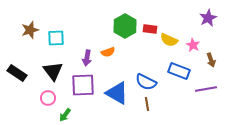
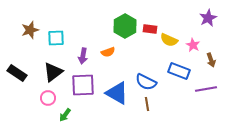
purple arrow: moved 4 px left, 2 px up
black triangle: moved 1 px down; rotated 30 degrees clockwise
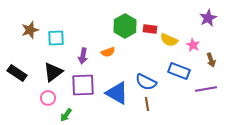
green arrow: moved 1 px right
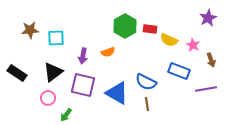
brown star: rotated 12 degrees clockwise
purple square: rotated 15 degrees clockwise
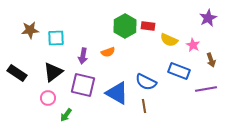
red rectangle: moved 2 px left, 3 px up
brown line: moved 3 px left, 2 px down
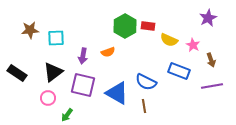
purple line: moved 6 px right, 3 px up
green arrow: moved 1 px right
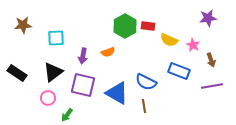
purple star: rotated 18 degrees clockwise
brown star: moved 7 px left, 5 px up
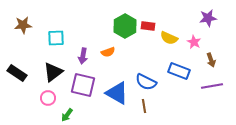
yellow semicircle: moved 2 px up
pink star: moved 1 px right, 3 px up
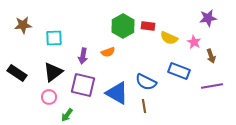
green hexagon: moved 2 px left
cyan square: moved 2 px left
brown arrow: moved 4 px up
pink circle: moved 1 px right, 1 px up
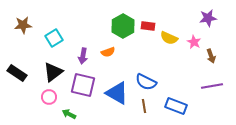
cyan square: rotated 30 degrees counterclockwise
blue rectangle: moved 3 px left, 35 px down
green arrow: moved 2 px right, 1 px up; rotated 80 degrees clockwise
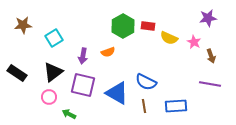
purple line: moved 2 px left, 2 px up; rotated 20 degrees clockwise
blue rectangle: rotated 25 degrees counterclockwise
